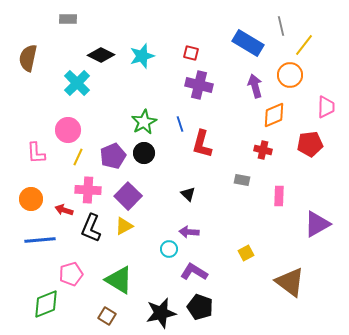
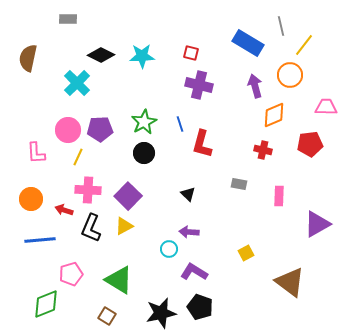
cyan star at (142, 56): rotated 15 degrees clockwise
pink trapezoid at (326, 107): rotated 90 degrees counterclockwise
purple pentagon at (113, 156): moved 13 px left, 27 px up; rotated 20 degrees clockwise
gray rectangle at (242, 180): moved 3 px left, 4 px down
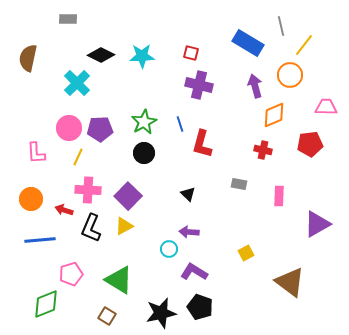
pink circle at (68, 130): moved 1 px right, 2 px up
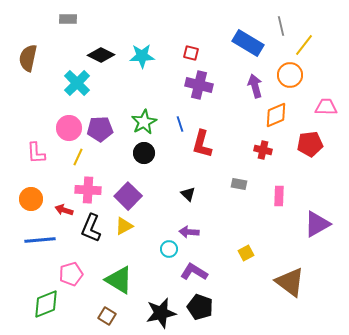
orange diamond at (274, 115): moved 2 px right
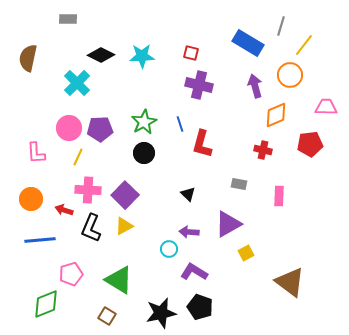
gray line at (281, 26): rotated 30 degrees clockwise
purple square at (128, 196): moved 3 px left, 1 px up
purple triangle at (317, 224): moved 89 px left
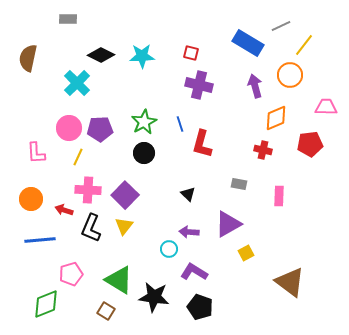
gray line at (281, 26): rotated 48 degrees clockwise
orange diamond at (276, 115): moved 3 px down
yellow triangle at (124, 226): rotated 24 degrees counterclockwise
black star at (161, 313): moved 7 px left, 16 px up; rotated 20 degrees clockwise
brown square at (107, 316): moved 1 px left, 5 px up
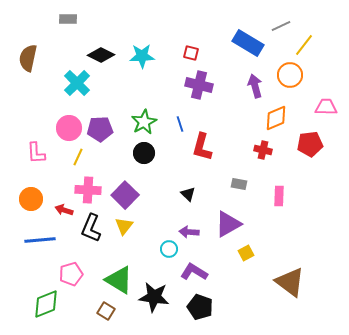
red L-shape at (202, 144): moved 3 px down
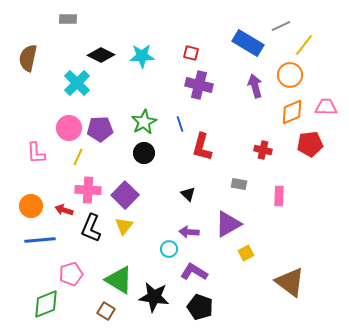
orange diamond at (276, 118): moved 16 px right, 6 px up
orange circle at (31, 199): moved 7 px down
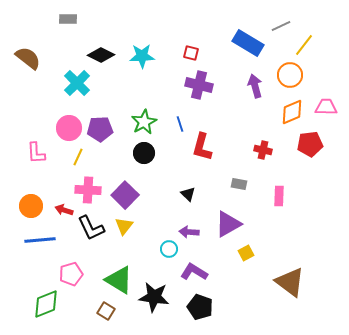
brown semicircle at (28, 58): rotated 116 degrees clockwise
black L-shape at (91, 228): rotated 48 degrees counterclockwise
